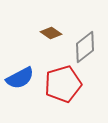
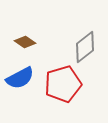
brown diamond: moved 26 px left, 9 px down
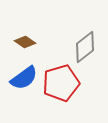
blue semicircle: moved 4 px right; rotated 8 degrees counterclockwise
red pentagon: moved 2 px left, 1 px up
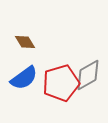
brown diamond: rotated 25 degrees clockwise
gray diamond: moved 3 px right, 28 px down; rotated 8 degrees clockwise
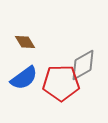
gray diamond: moved 5 px left, 10 px up
red pentagon: rotated 15 degrees clockwise
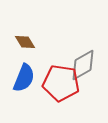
blue semicircle: rotated 32 degrees counterclockwise
red pentagon: rotated 9 degrees clockwise
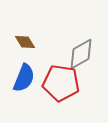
gray diamond: moved 2 px left, 11 px up
